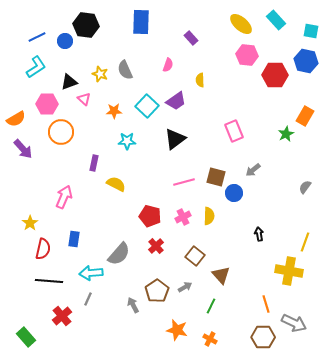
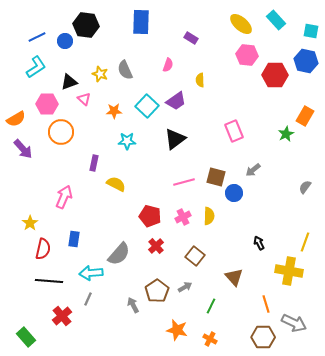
purple rectangle at (191, 38): rotated 16 degrees counterclockwise
black arrow at (259, 234): moved 9 px down; rotated 16 degrees counterclockwise
brown triangle at (221, 275): moved 13 px right, 2 px down
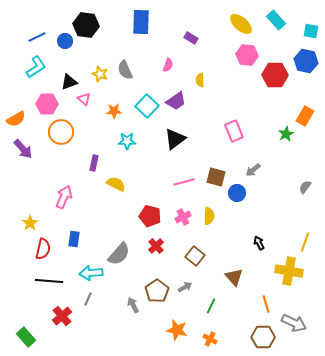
blue circle at (234, 193): moved 3 px right
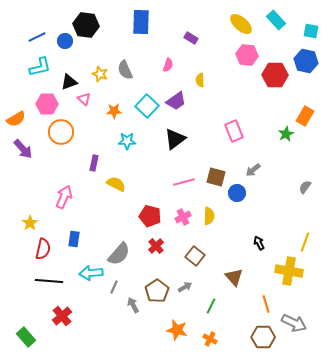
cyan L-shape at (36, 67): moved 4 px right; rotated 20 degrees clockwise
gray line at (88, 299): moved 26 px right, 12 px up
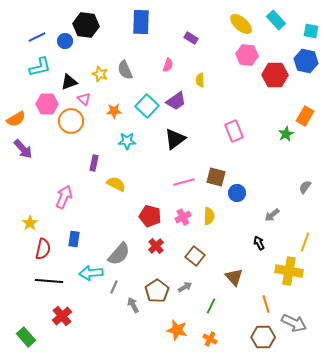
orange circle at (61, 132): moved 10 px right, 11 px up
gray arrow at (253, 170): moved 19 px right, 45 px down
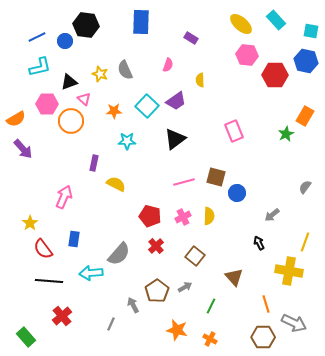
red semicircle at (43, 249): rotated 130 degrees clockwise
gray line at (114, 287): moved 3 px left, 37 px down
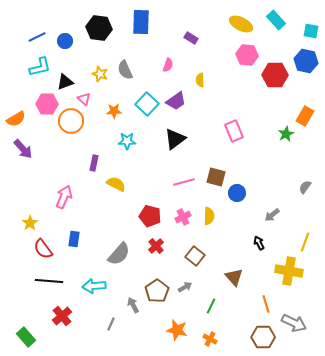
yellow ellipse at (241, 24): rotated 15 degrees counterclockwise
black hexagon at (86, 25): moved 13 px right, 3 px down
black triangle at (69, 82): moved 4 px left
cyan square at (147, 106): moved 2 px up
cyan arrow at (91, 273): moved 3 px right, 13 px down
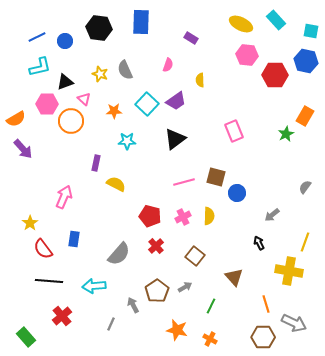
purple rectangle at (94, 163): moved 2 px right
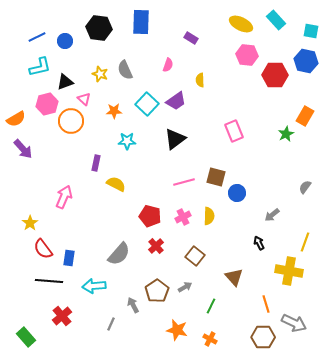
pink hexagon at (47, 104): rotated 15 degrees counterclockwise
blue rectangle at (74, 239): moved 5 px left, 19 px down
